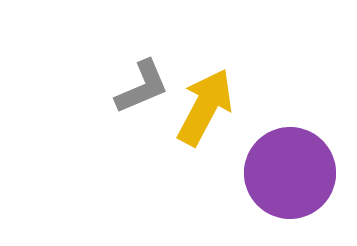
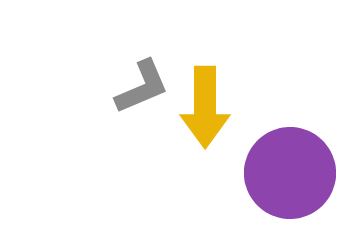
yellow arrow: rotated 152 degrees clockwise
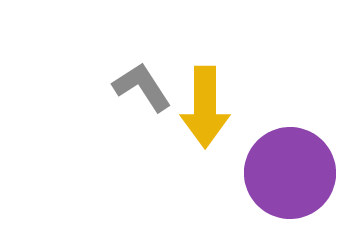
gray L-shape: rotated 100 degrees counterclockwise
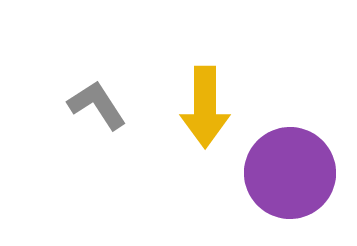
gray L-shape: moved 45 px left, 18 px down
